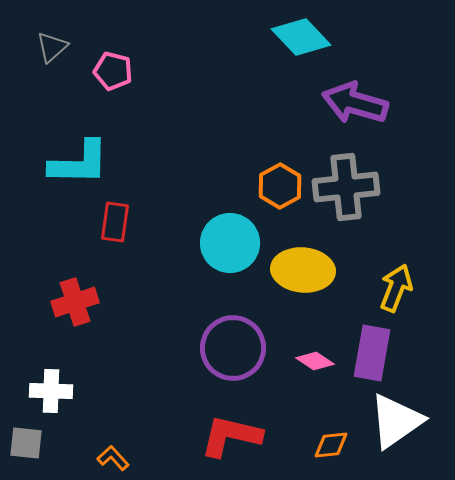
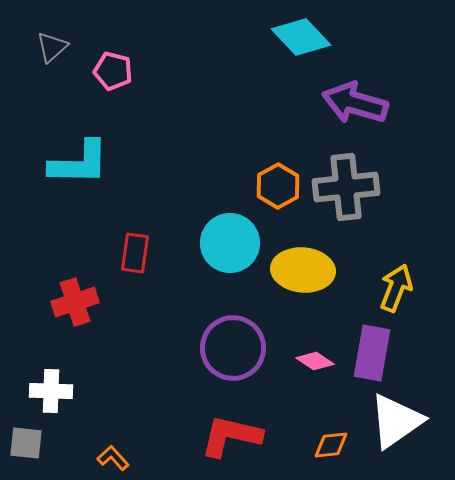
orange hexagon: moved 2 px left
red rectangle: moved 20 px right, 31 px down
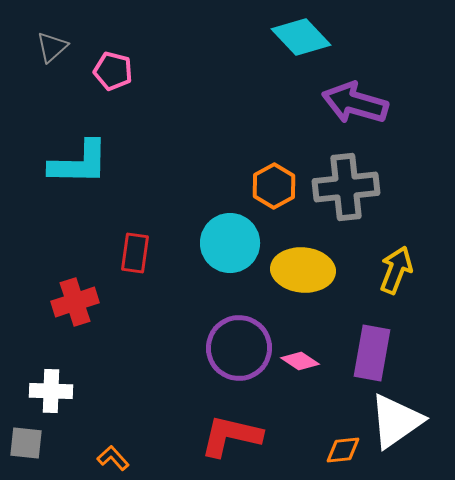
orange hexagon: moved 4 px left
yellow arrow: moved 18 px up
purple circle: moved 6 px right
pink diamond: moved 15 px left
orange diamond: moved 12 px right, 5 px down
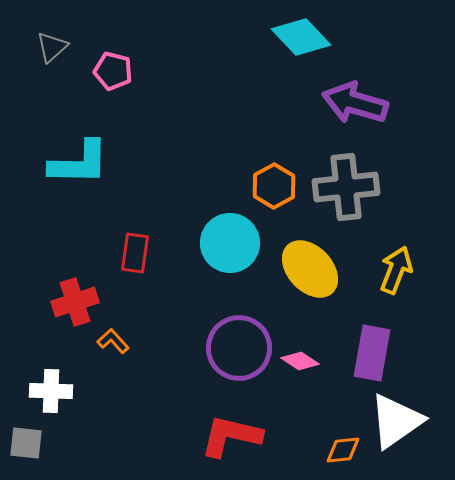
yellow ellipse: moved 7 px right, 1 px up; rotated 42 degrees clockwise
orange L-shape: moved 117 px up
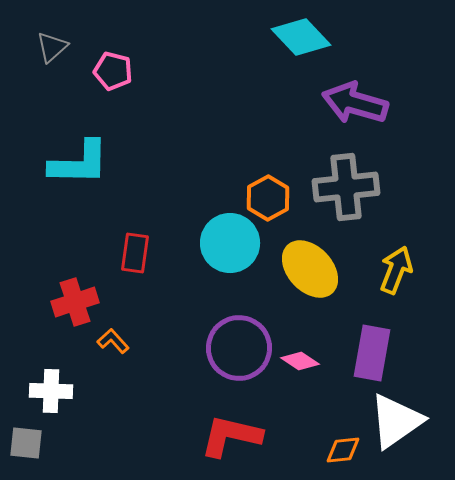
orange hexagon: moved 6 px left, 12 px down
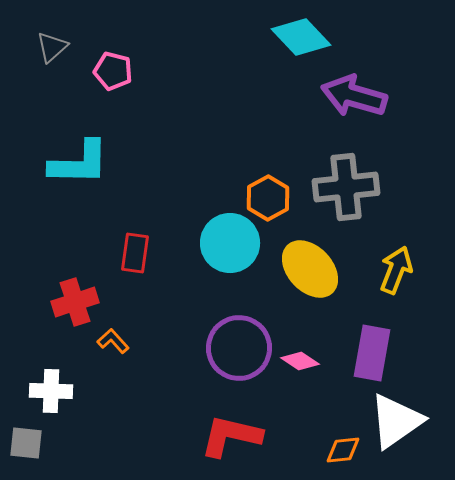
purple arrow: moved 1 px left, 7 px up
